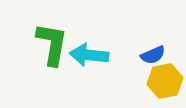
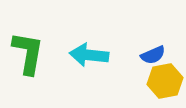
green L-shape: moved 24 px left, 9 px down
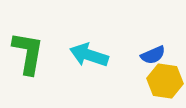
cyan arrow: rotated 12 degrees clockwise
yellow hexagon: rotated 20 degrees clockwise
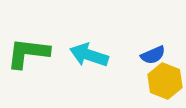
green L-shape: rotated 93 degrees counterclockwise
yellow hexagon: rotated 12 degrees clockwise
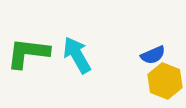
cyan arrow: moved 12 px left; rotated 42 degrees clockwise
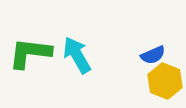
green L-shape: moved 2 px right
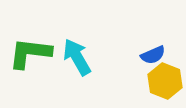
cyan arrow: moved 2 px down
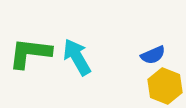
yellow hexagon: moved 5 px down
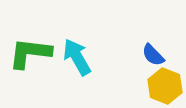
blue semicircle: rotated 70 degrees clockwise
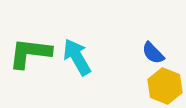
blue semicircle: moved 2 px up
